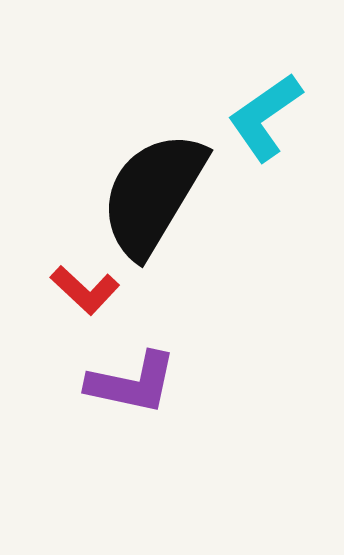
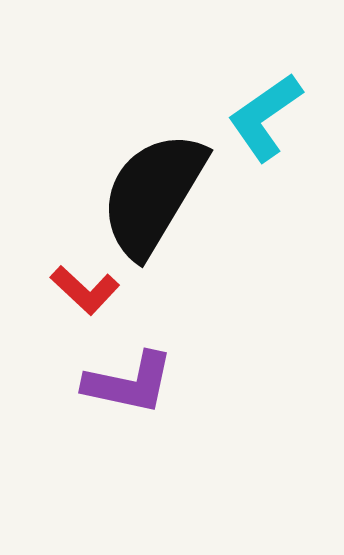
purple L-shape: moved 3 px left
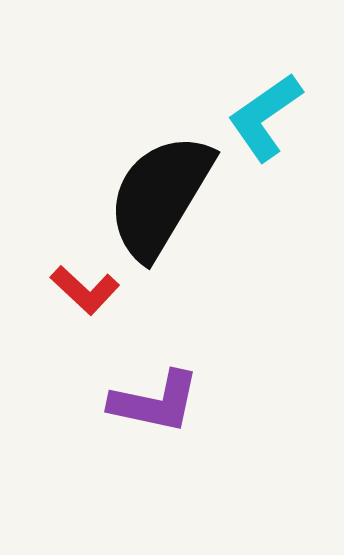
black semicircle: moved 7 px right, 2 px down
purple L-shape: moved 26 px right, 19 px down
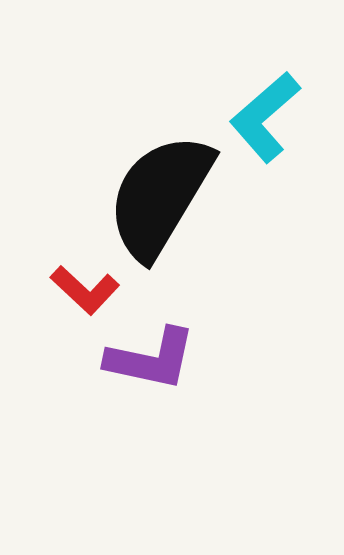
cyan L-shape: rotated 6 degrees counterclockwise
purple L-shape: moved 4 px left, 43 px up
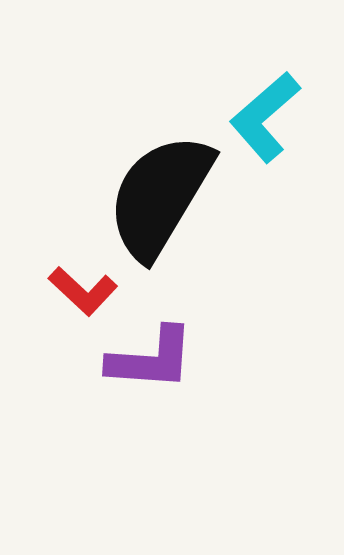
red L-shape: moved 2 px left, 1 px down
purple L-shape: rotated 8 degrees counterclockwise
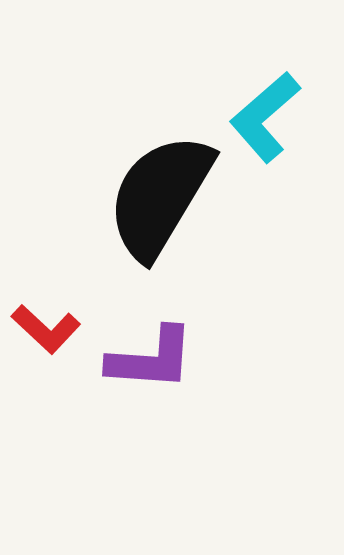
red L-shape: moved 37 px left, 38 px down
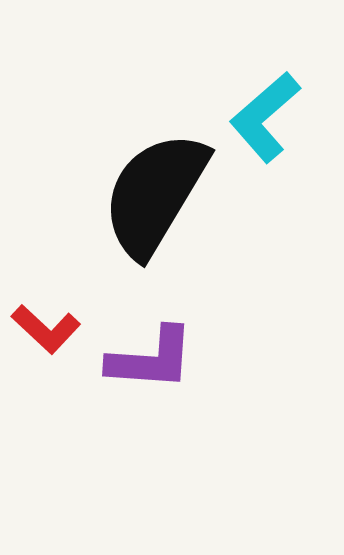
black semicircle: moved 5 px left, 2 px up
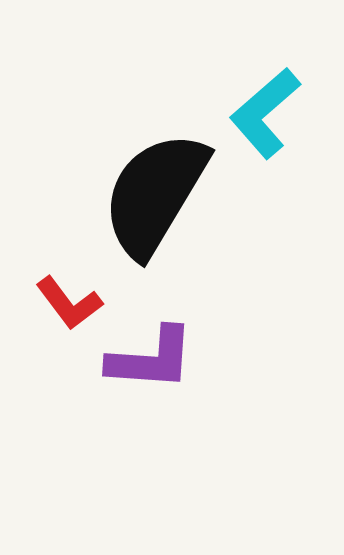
cyan L-shape: moved 4 px up
red L-shape: moved 23 px right, 26 px up; rotated 10 degrees clockwise
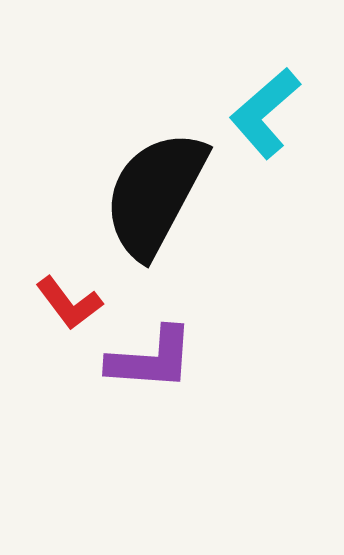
black semicircle: rotated 3 degrees counterclockwise
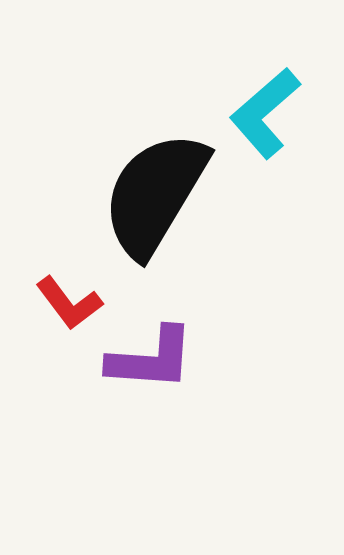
black semicircle: rotated 3 degrees clockwise
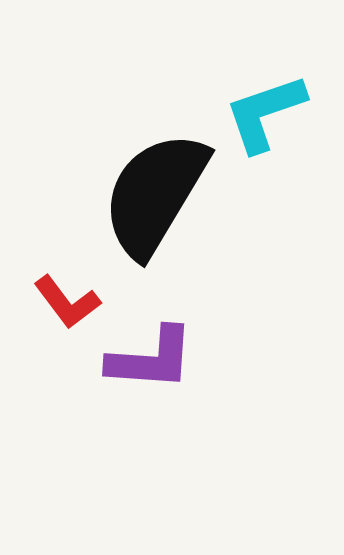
cyan L-shape: rotated 22 degrees clockwise
red L-shape: moved 2 px left, 1 px up
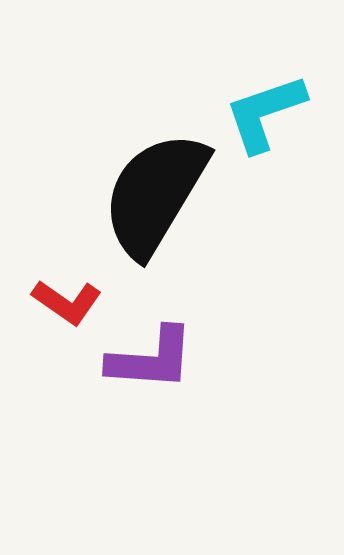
red L-shape: rotated 18 degrees counterclockwise
